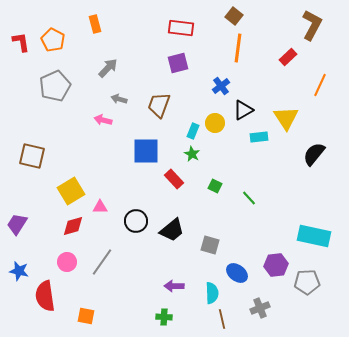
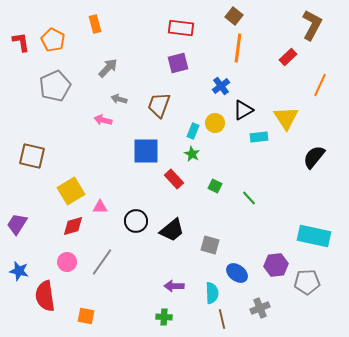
black semicircle at (314, 154): moved 3 px down
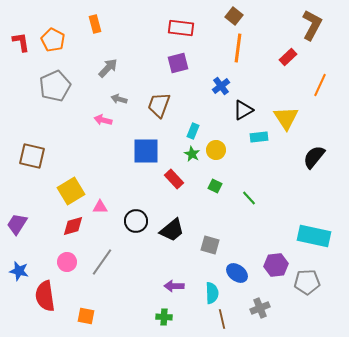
yellow circle at (215, 123): moved 1 px right, 27 px down
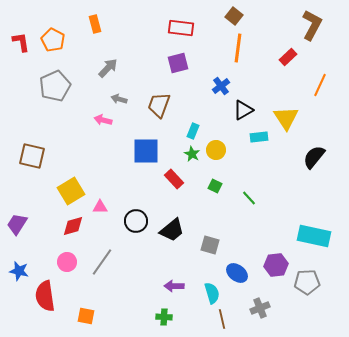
cyan semicircle at (212, 293): rotated 15 degrees counterclockwise
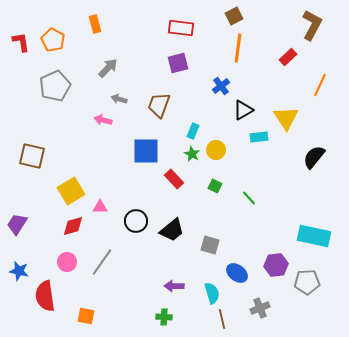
brown square at (234, 16): rotated 24 degrees clockwise
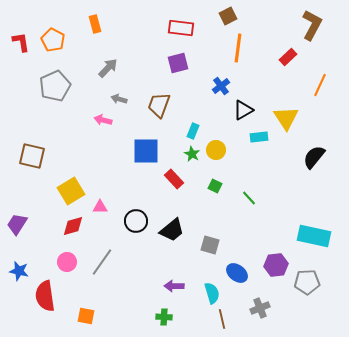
brown square at (234, 16): moved 6 px left
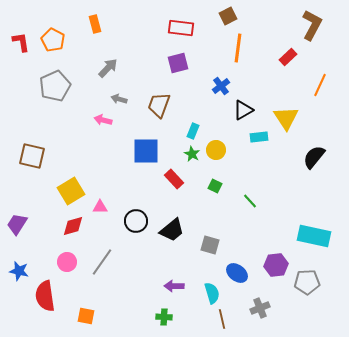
green line at (249, 198): moved 1 px right, 3 px down
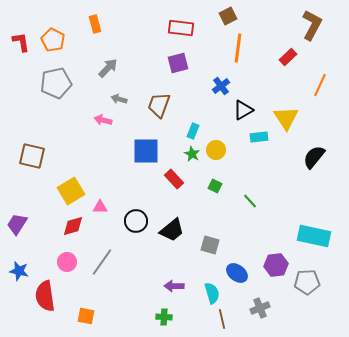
gray pentagon at (55, 86): moved 1 px right, 3 px up; rotated 12 degrees clockwise
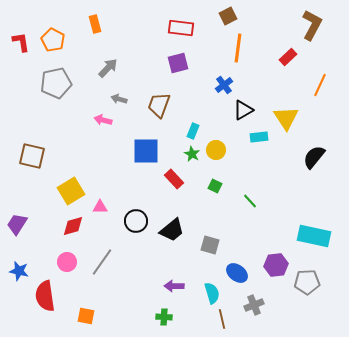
blue cross at (221, 86): moved 3 px right, 1 px up
gray cross at (260, 308): moved 6 px left, 3 px up
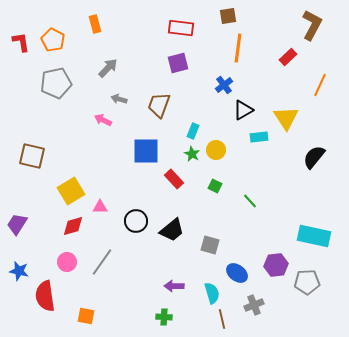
brown square at (228, 16): rotated 18 degrees clockwise
pink arrow at (103, 120): rotated 12 degrees clockwise
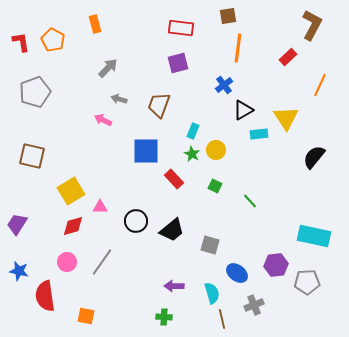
gray pentagon at (56, 83): moved 21 px left, 9 px down; rotated 8 degrees counterclockwise
cyan rectangle at (259, 137): moved 3 px up
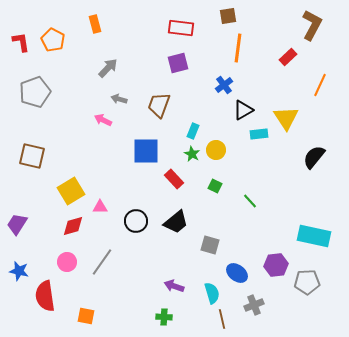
black trapezoid at (172, 230): moved 4 px right, 8 px up
purple arrow at (174, 286): rotated 18 degrees clockwise
